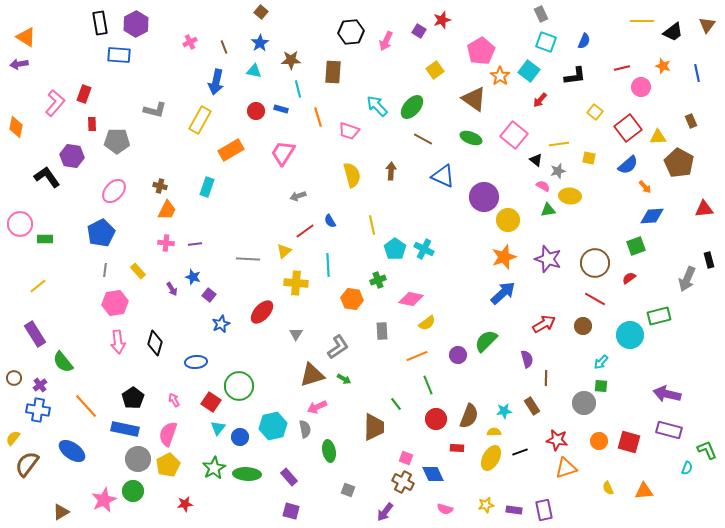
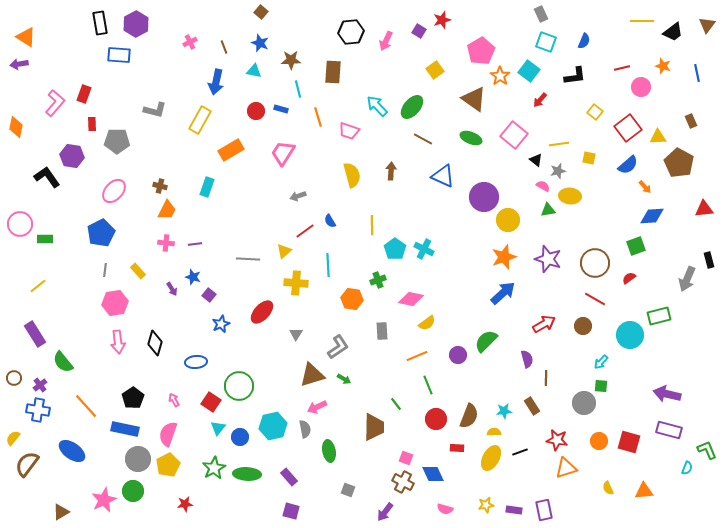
blue star at (260, 43): rotated 18 degrees counterclockwise
yellow line at (372, 225): rotated 12 degrees clockwise
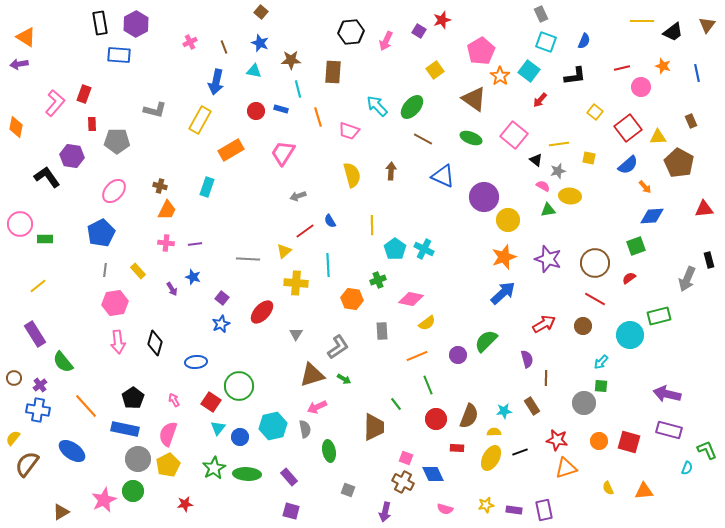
purple square at (209, 295): moved 13 px right, 3 px down
purple arrow at (385, 512): rotated 24 degrees counterclockwise
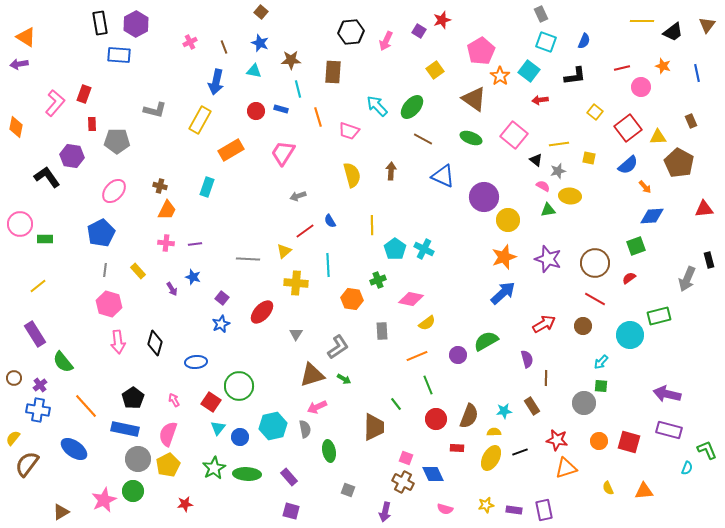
red arrow at (540, 100): rotated 42 degrees clockwise
pink hexagon at (115, 303): moved 6 px left, 1 px down; rotated 25 degrees clockwise
green semicircle at (486, 341): rotated 15 degrees clockwise
blue ellipse at (72, 451): moved 2 px right, 2 px up
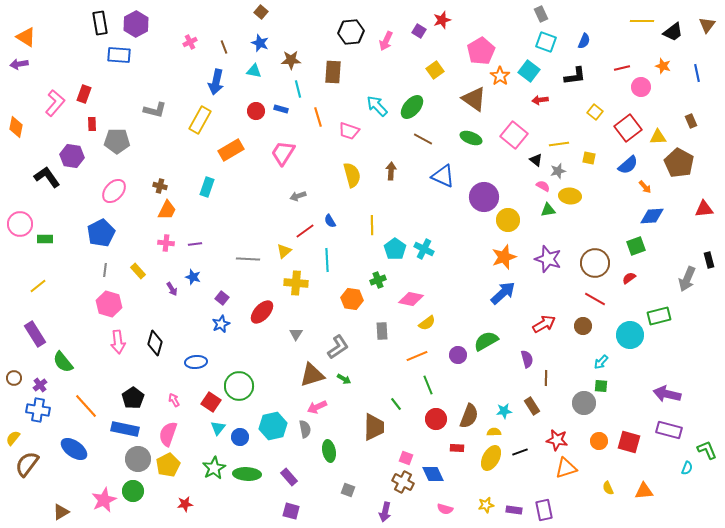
cyan line at (328, 265): moved 1 px left, 5 px up
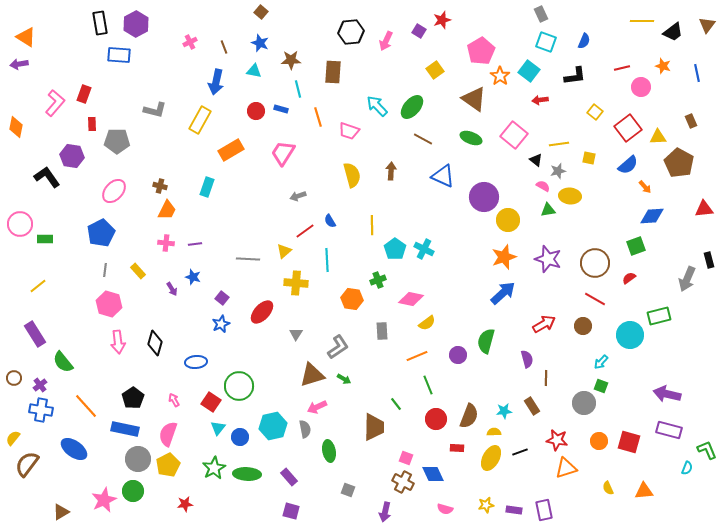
green semicircle at (486, 341): rotated 45 degrees counterclockwise
green square at (601, 386): rotated 16 degrees clockwise
blue cross at (38, 410): moved 3 px right
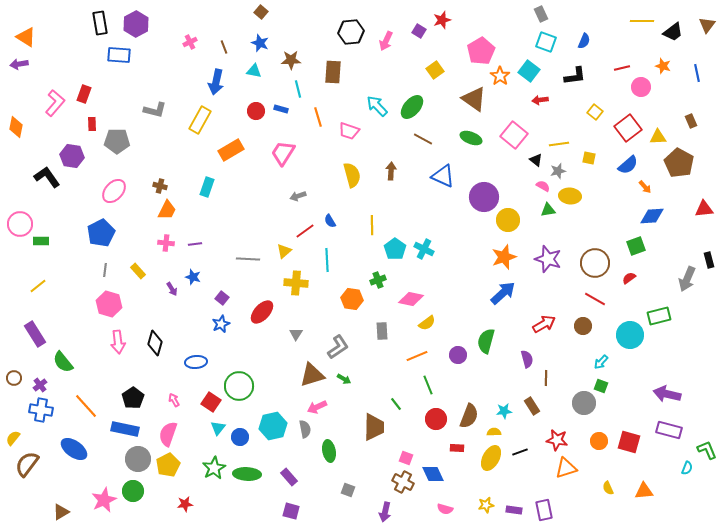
green rectangle at (45, 239): moved 4 px left, 2 px down
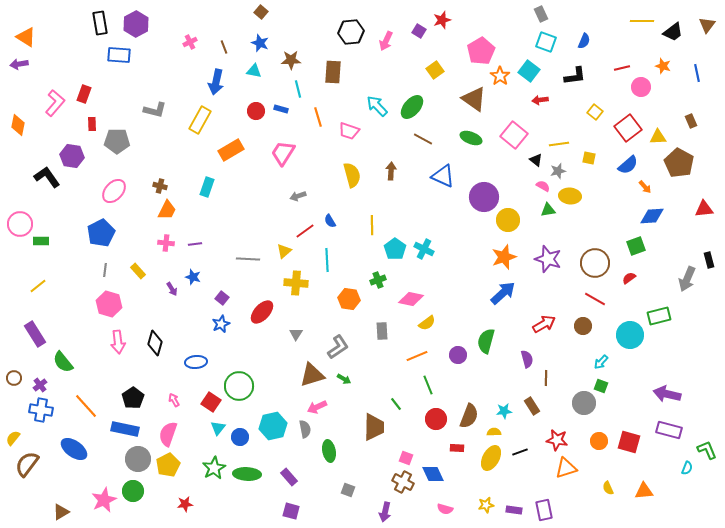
orange diamond at (16, 127): moved 2 px right, 2 px up
orange hexagon at (352, 299): moved 3 px left
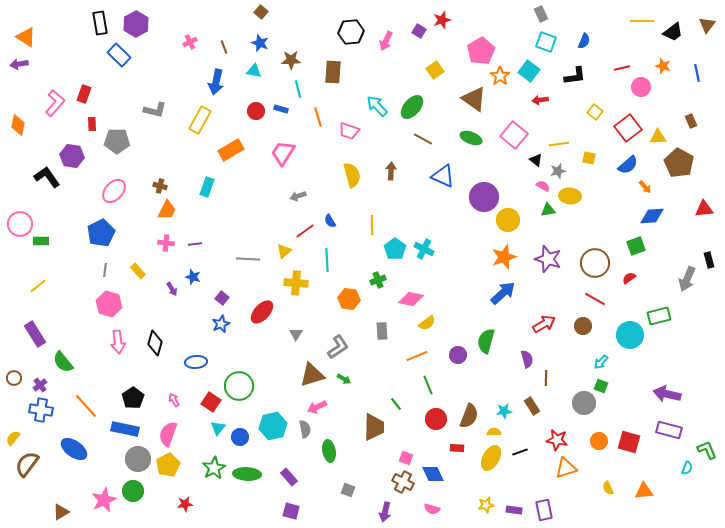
blue rectangle at (119, 55): rotated 40 degrees clockwise
pink semicircle at (445, 509): moved 13 px left
